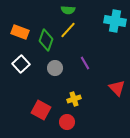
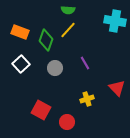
yellow cross: moved 13 px right
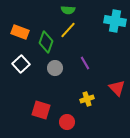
green diamond: moved 2 px down
red square: rotated 12 degrees counterclockwise
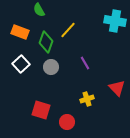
green semicircle: moved 29 px left; rotated 56 degrees clockwise
gray circle: moved 4 px left, 1 px up
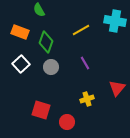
yellow line: moved 13 px right; rotated 18 degrees clockwise
red triangle: rotated 24 degrees clockwise
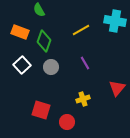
green diamond: moved 2 px left, 1 px up
white square: moved 1 px right, 1 px down
yellow cross: moved 4 px left
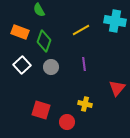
purple line: moved 1 px left, 1 px down; rotated 24 degrees clockwise
yellow cross: moved 2 px right, 5 px down; rotated 32 degrees clockwise
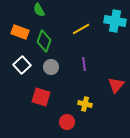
yellow line: moved 1 px up
red triangle: moved 1 px left, 3 px up
red square: moved 13 px up
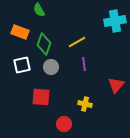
cyan cross: rotated 20 degrees counterclockwise
yellow line: moved 4 px left, 13 px down
green diamond: moved 3 px down
white square: rotated 30 degrees clockwise
red square: rotated 12 degrees counterclockwise
red circle: moved 3 px left, 2 px down
